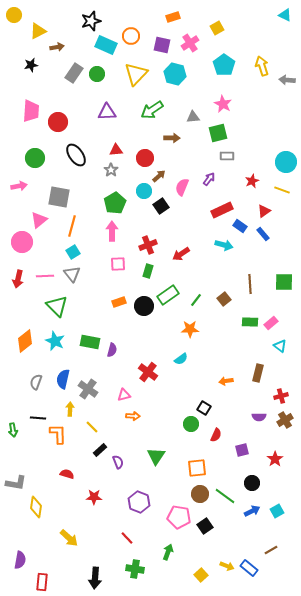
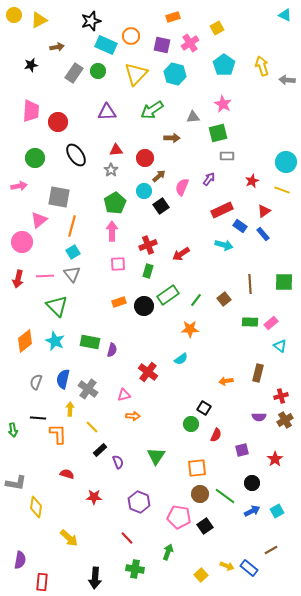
yellow triangle at (38, 31): moved 1 px right, 11 px up
green circle at (97, 74): moved 1 px right, 3 px up
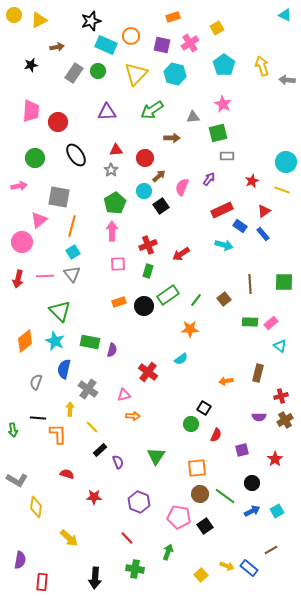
green triangle at (57, 306): moved 3 px right, 5 px down
blue semicircle at (63, 379): moved 1 px right, 10 px up
gray L-shape at (16, 483): moved 1 px right, 3 px up; rotated 20 degrees clockwise
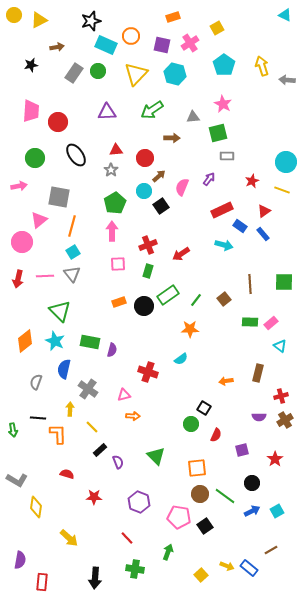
red cross at (148, 372): rotated 18 degrees counterclockwise
green triangle at (156, 456): rotated 18 degrees counterclockwise
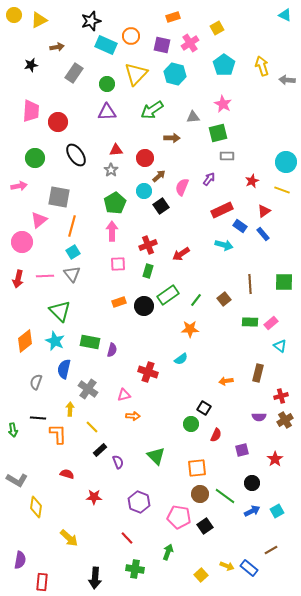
green circle at (98, 71): moved 9 px right, 13 px down
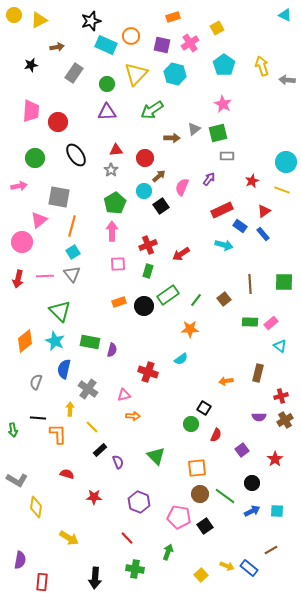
gray triangle at (193, 117): moved 1 px right, 12 px down; rotated 32 degrees counterclockwise
purple square at (242, 450): rotated 24 degrees counterclockwise
cyan square at (277, 511): rotated 32 degrees clockwise
yellow arrow at (69, 538): rotated 12 degrees counterclockwise
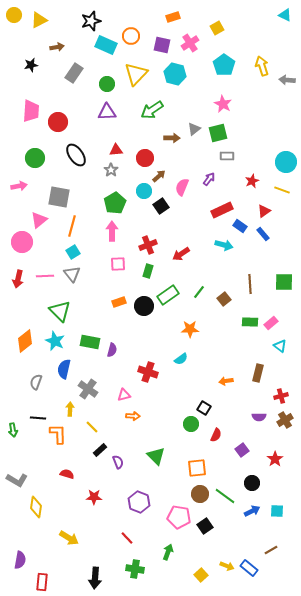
green line at (196, 300): moved 3 px right, 8 px up
